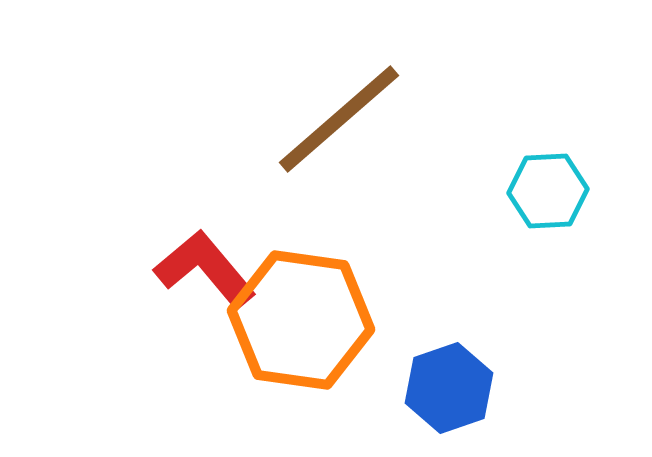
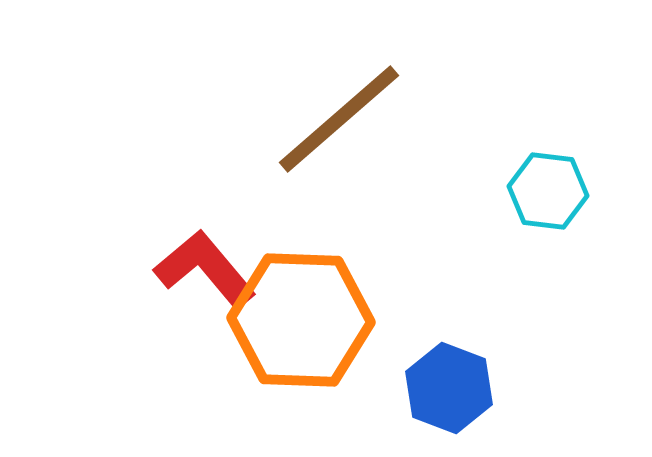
cyan hexagon: rotated 10 degrees clockwise
orange hexagon: rotated 6 degrees counterclockwise
blue hexagon: rotated 20 degrees counterclockwise
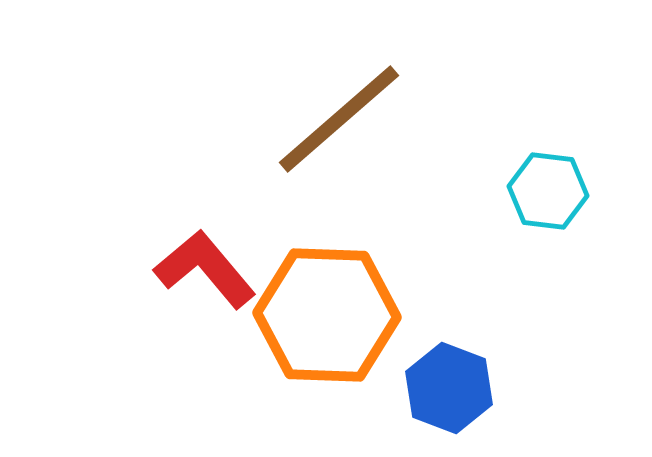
orange hexagon: moved 26 px right, 5 px up
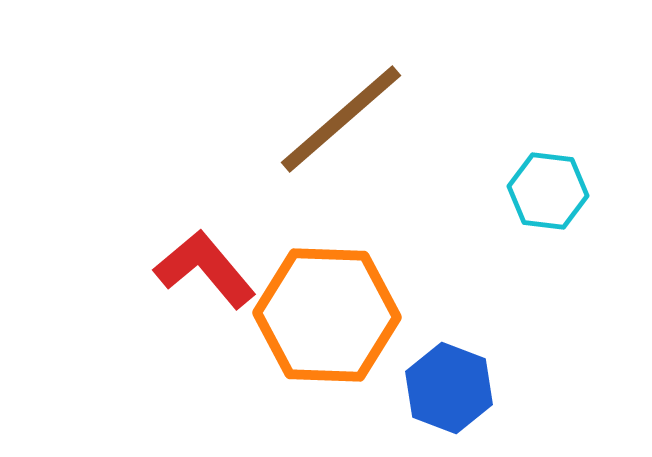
brown line: moved 2 px right
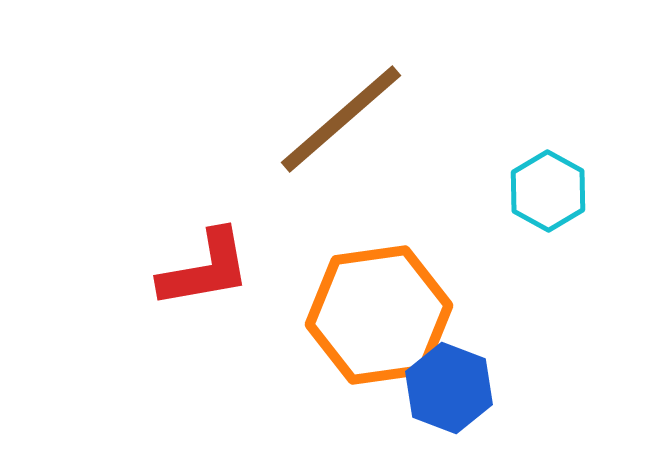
cyan hexagon: rotated 22 degrees clockwise
red L-shape: rotated 120 degrees clockwise
orange hexagon: moved 52 px right; rotated 10 degrees counterclockwise
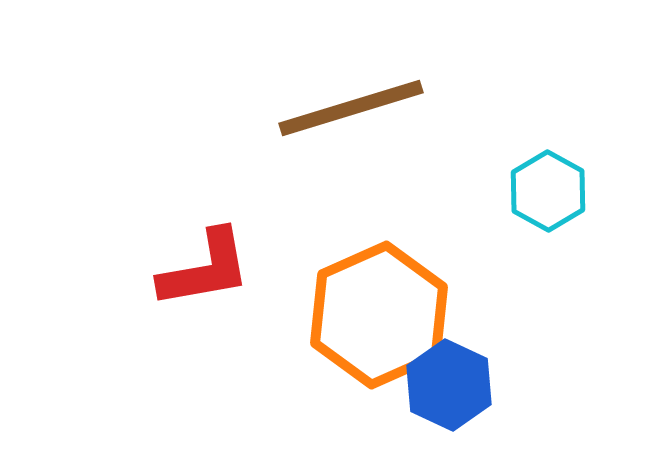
brown line: moved 10 px right, 11 px up; rotated 24 degrees clockwise
orange hexagon: rotated 16 degrees counterclockwise
blue hexagon: moved 3 px up; rotated 4 degrees clockwise
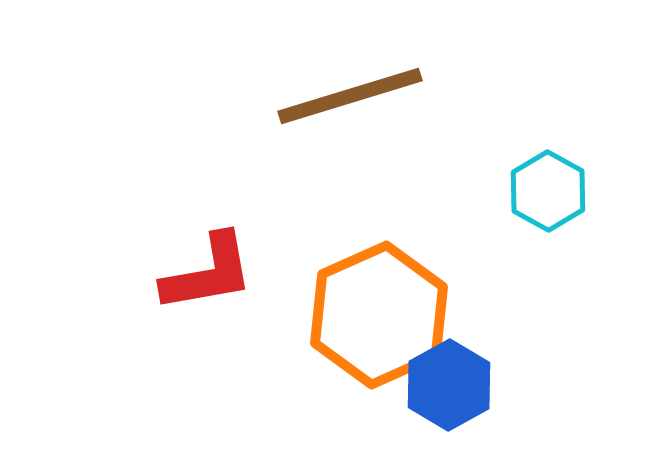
brown line: moved 1 px left, 12 px up
red L-shape: moved 3 px right, 4 px down
blue hexagon: rotated 6 degrees clockwise
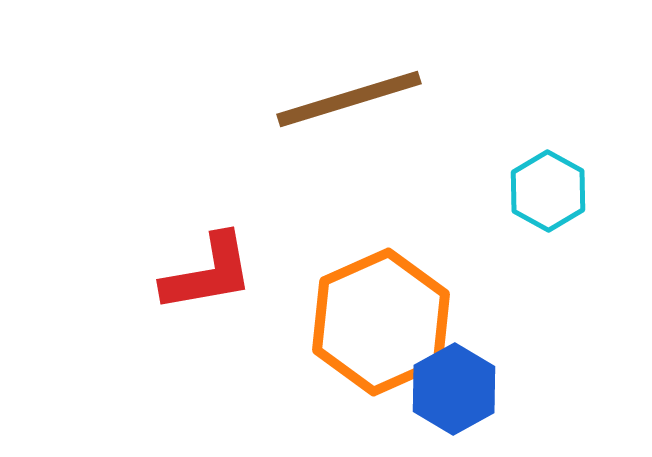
brown line: moved 1 px left, 3 px down
orange hexagon: moved 2 px right, 7 px down
blue hexagon: moved 5 px right, 4 px down
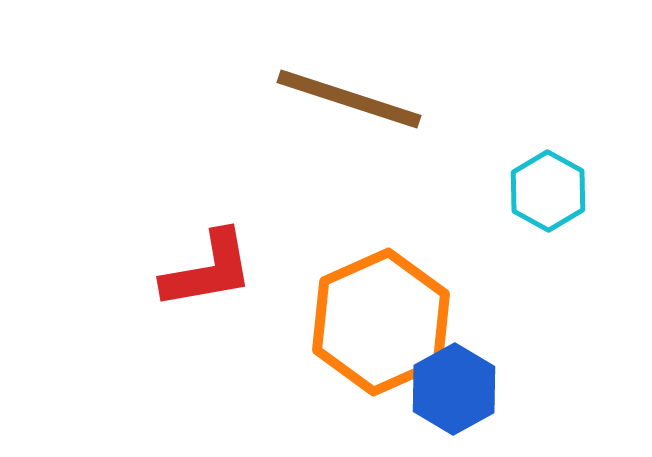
brown line: rotated 35 degrees clockwise
red L-shape: moved 3 px up
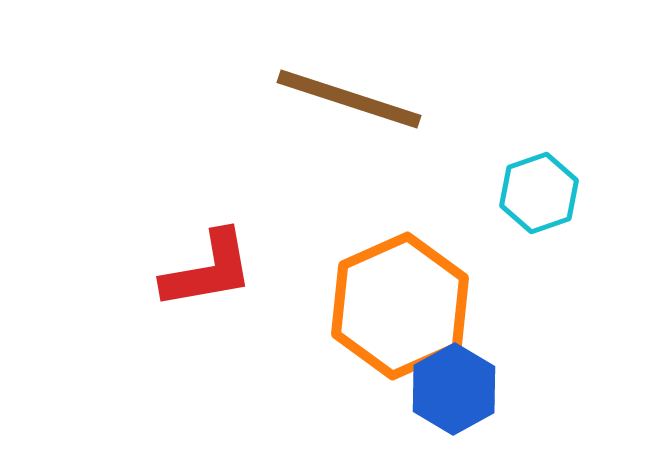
cyan hexagon: moved 9 px left, 2 px down; rotated 12 degrees clockwise
orange hexagon: moved 19 px right, 16 px up
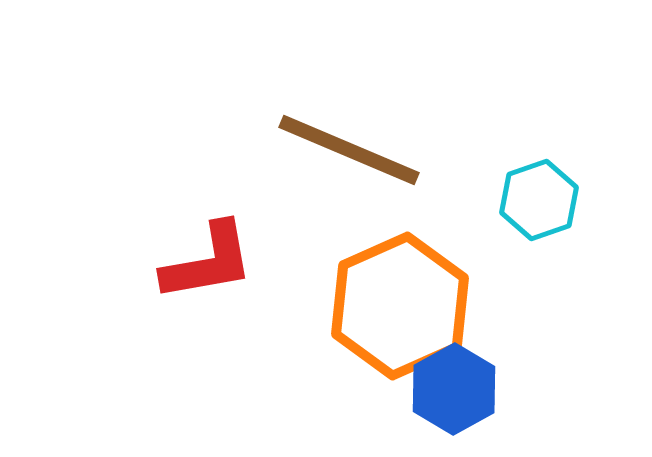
brown line: moved 51 px down; rotated 5 degrees clockwise
cyan hexagon: moved 7 px down
red L-shape: moved 8 px up
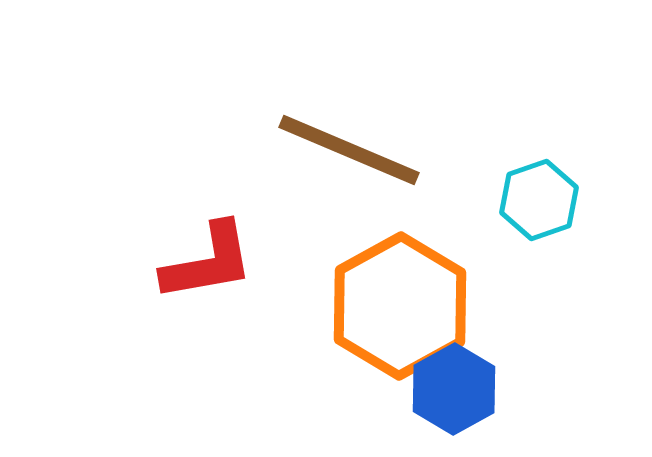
orange hexagon: rotated 5 degrees counterclockwise
